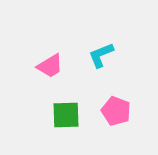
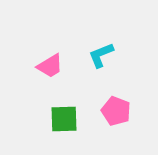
green square: moved 2 px left, 4 px down
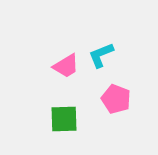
pink trapezoid: moved 16 px right
pink pentagon: moved 12 px up
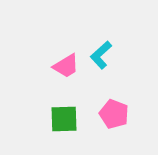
cyan L-shape: rotated 20 degrees counterclockwise
pink pentagon: moved 2 px left, 15 px down
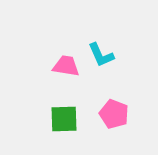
cyan L-shape: rotated 72 degrees counterclockwise
pink trapezoid: rotated 140 degrees counterclockwise
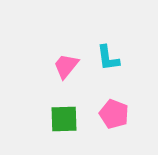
cyan L-shape: moved 7 px right, 3 px down; rotated 16 degrees clockwise
pink trapezoid: rotated 60 degrees counterclockwise
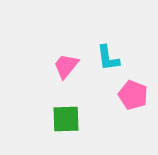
pink pentagon: moved 19 px right, 19 px up
green square: moved 2 px right
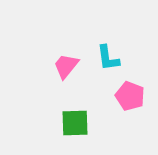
pink pentagon: moved 3 px left, 1 px down
green square: moved 9 px right, 4 px down
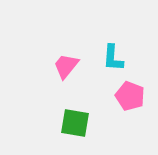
cyan L-shape: moved 5 px right; rotated 12 degrees clockwise
green square: rotated 12 degrees clockwise
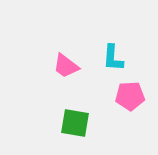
pink trapezoid: rotated 92 degrees counterclockwise
pink pentagon: rotated 24 degrees counterclockwise
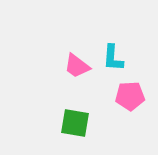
pink trapezoid: moved 11 px right
